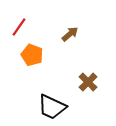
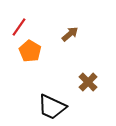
orange pentagon: moved 2 px left, 4 px up; rotated 10 degrees clockwise
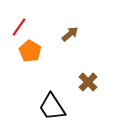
black trapezoid: rotated 32 degrees clockwise
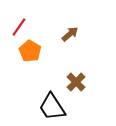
brown cross: moved 12 px left
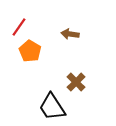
brown arrow: rotated 132 degrees counterclockwise
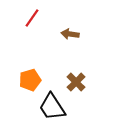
red line: moved 13 px right, 9 px up
orange pentagon: moved 29 px down; rotated 25 degrees clockwise
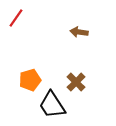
red line: moved 16 px left
brown arrow: moved 9 px right, 2 px up
black trapezoid: moved 2 px up
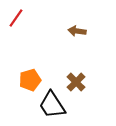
brown arrow: moved 2 px left, 1 px up
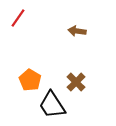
red line: moved 2 px right
orange pentagon: rotated 25 degrees counterclockwise
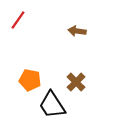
red line: moved 2 px down
orange pentagon: rotated 20 degrees counterclockwise
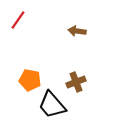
brown cross: rotated 24 degrees clockwise
black trapezoid: rotated 8 degrees counterclockwise
